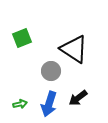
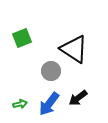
blue arrow: rotated 20 degrees clockwise
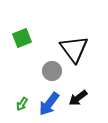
black triangle: rotated 20 degrees clockwise
gray circle: moved 1 px right
green arrow: moved 2 px right; rotated 136 degrees clockwise
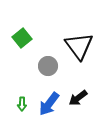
green square: rotated 18 degrees counterclockwise
black triangle: moved 5 px right, 3 px up
gray circle: moved 4 px left, 5 px up
green arrow: rotated 32 degrees counterclockwise
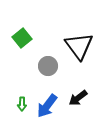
blue arrow: moved 2 px left, 2 px down
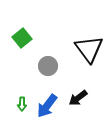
black triangle: moved 10 px right, 3 px down
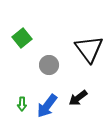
gray circle: moved 1 px right, 1 px up
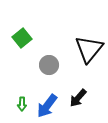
black triangle: rotated 16 degrees clockwise
black arrow: rotated 12 degrees counterclockwise
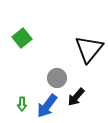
gray circle: moved 8 px right, 13 px down
black arrow: moved 2 px left, 1 px up
